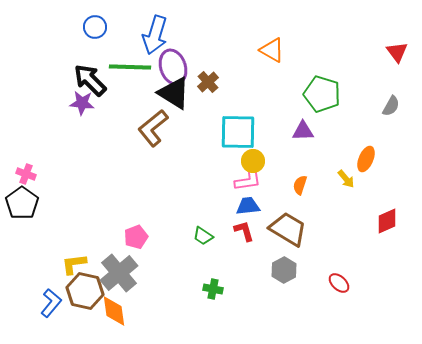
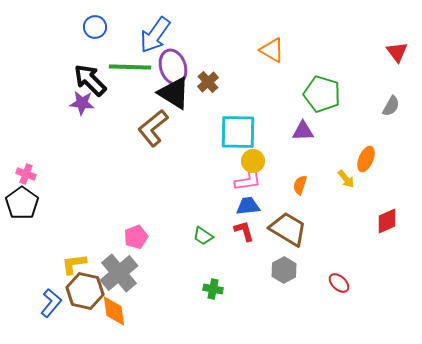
blue arrow: rotated 18 degrees clockwise
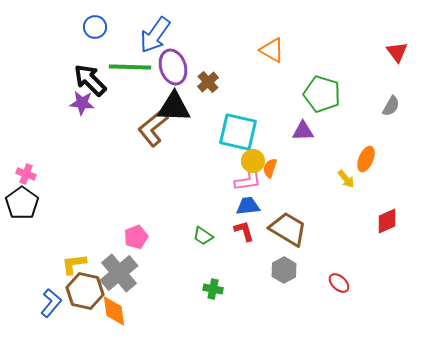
black triangle: moved 14 px down; rotated 30 degrees counterclockwise
cyan square: rotated 12 degrees clockwise
orange semicircle: moved 30 px left, 17 px up
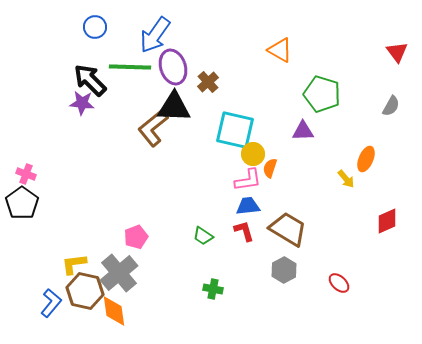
orange triangle: moved 8 px right
cyan square: moved 3 px left, 2 px up
yellow circle: moved 7 px up
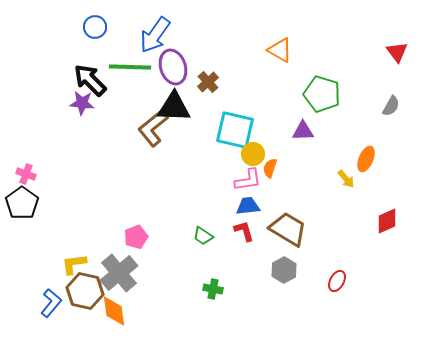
red ellipse: moved 2 px left, 2 px up; rotated 75 degrees clockwise
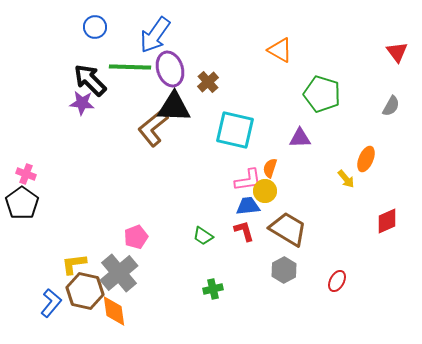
purple ellipse: moved 3 px left, 2 px down
purple triangle: moved 3 px left, 7 px down
yellow circle: moved 12 px right, 37 px down
green cross: rotated 24 degrees counterclockwise
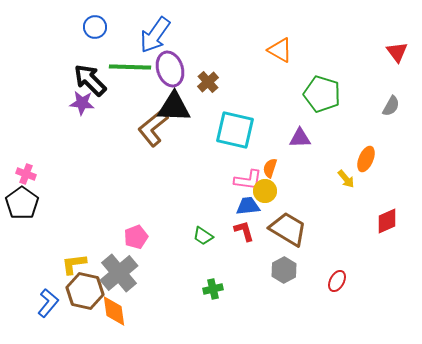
pink L-shape: rotated 16 degrees clockwise
blue L-shape: moved 3 px left
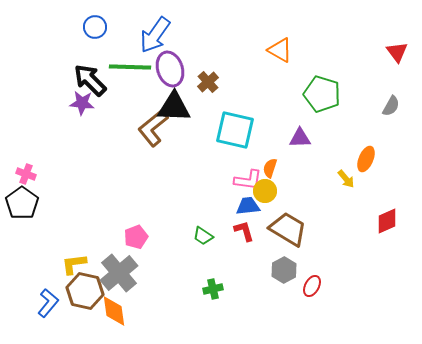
red ellipse: moved 25 px left, 5 px down
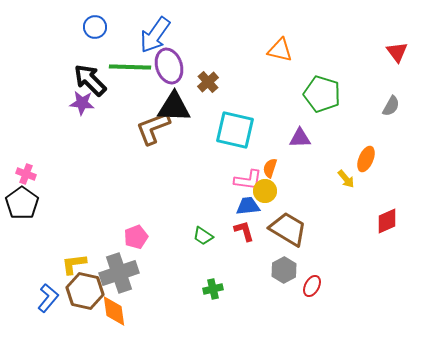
orange triangle: rotated 16 degrees counterclockwise
purple ellipse: moved 1 px left, 3 px up
brown L-shape: rotated 18 degrees clockwise
gray cross: rotated 21 degrees clockwise
blue L-shape: moved 5 px up
